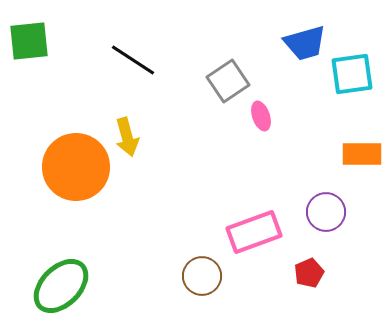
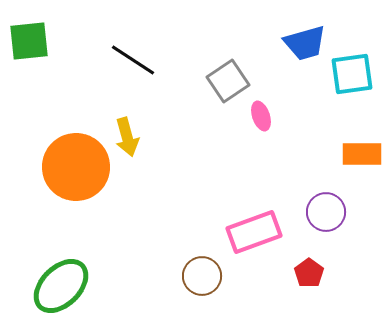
red pentagon: rotated 12 degrees counterclockwise
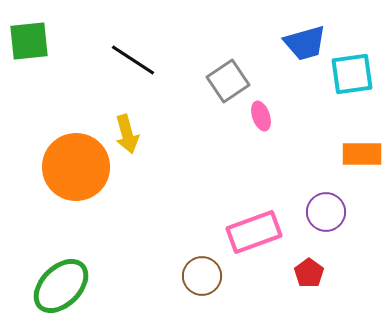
yellow arrow: moved 3 px up
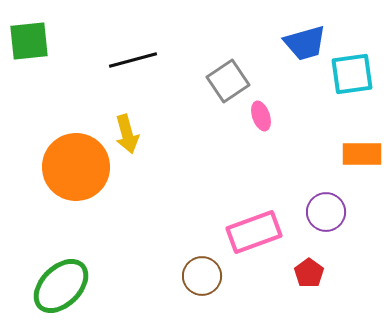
black line: rotated 48 degrees counterclockwise
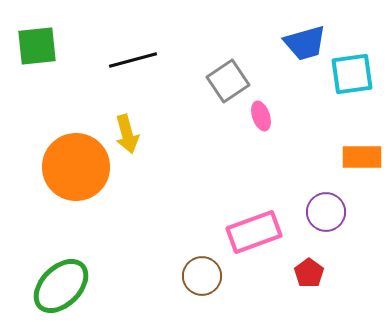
green square: moved 8 px right, 5 px down
orange rectangle: moved 3 px down
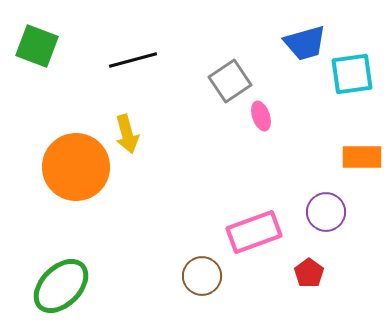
green square: rotated 27 degrees clockwise
gray square: moved 2 px right
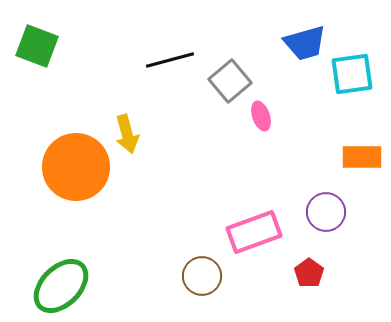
black line: moved 37 px right
gray square: rotated 6 degrees counterclockwise
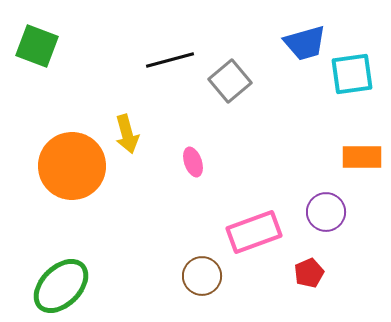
pink ellipse: moved 68 px left, 46 px down
orange circle: moved 4 px left, 1 px up
red pentagon: rotated 12 degrees clockwise
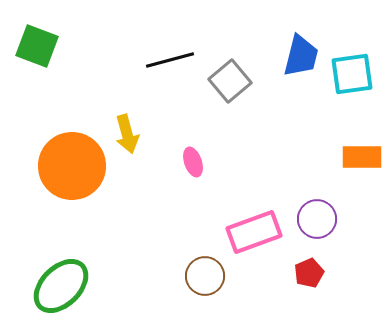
blue trapezoid: moved 4 px left, 13 px down; rotated 60 degrees counterclockwise
purple circle: moved 9 px left, 7 px down
brown circle: moved 3 px right
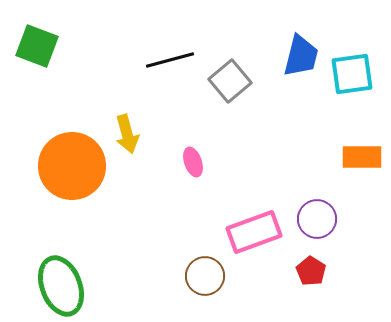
red pentagon: moved 2 px right, 2 px up; rotated 16 degrees counterclockwise
green ellipse: rotated 66 degrees counterclockwise
